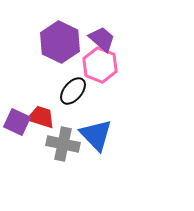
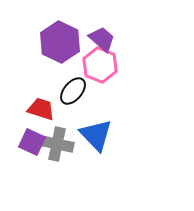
red trapezoid: moved 8 px up
purple square: moved 15 px right, 20 px down
gray cross: moved 6 px left
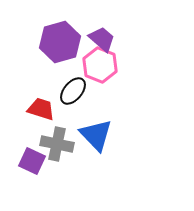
purple hexagon: rotated 18 degrees clockwise
purple square: moved 19 px down
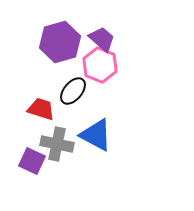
blue triangle: rotated 18 degrees counterclockwise
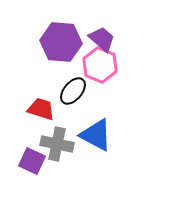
purple hexagon: moved 1 px right; rotated 21 degrees clockwise
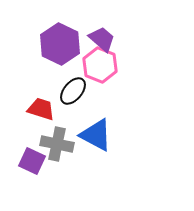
purple hexagon: moved 1 px left, 2 px down; rotated 21 degrees clockwise
